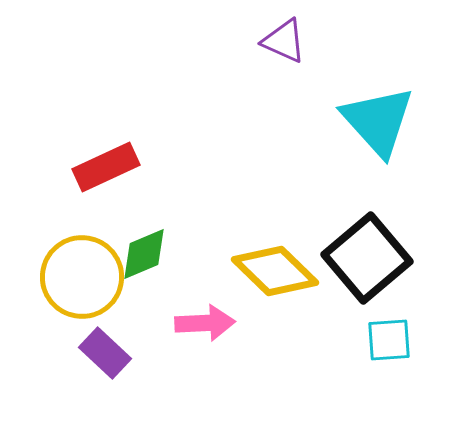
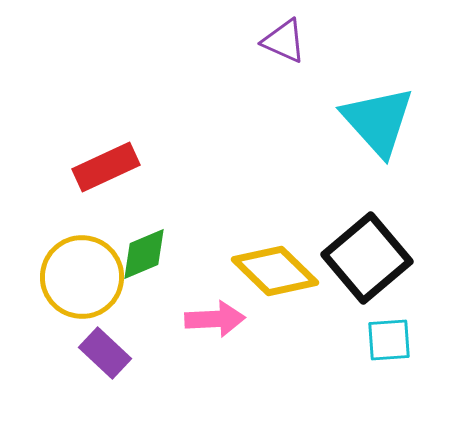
pink arrow: moved 10 px right, 4 px up
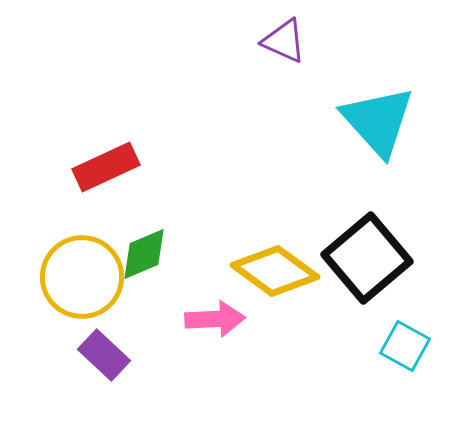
yellow diamond: rotated 8 degrees counterclockwise
cyan square: moved 16 px right, 6 px down; rotated 33 degrees clockwise
purple rectangle: moved 1 px left, 2 px down
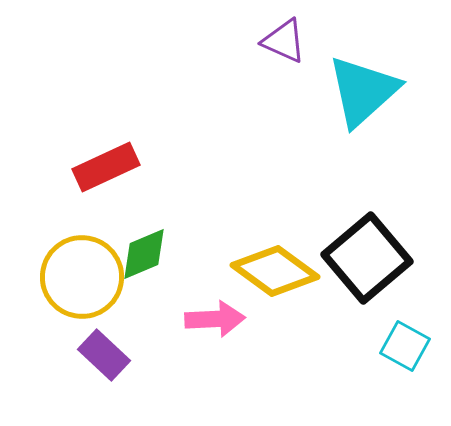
cyan triangle: moved 15 px left, 30 px up; rotated 30 degrees clockwise
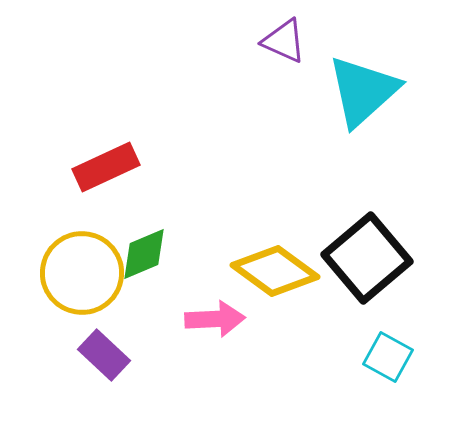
yellow circle: moved 4 px up
cyan square: moved 17 px left, 11 px down
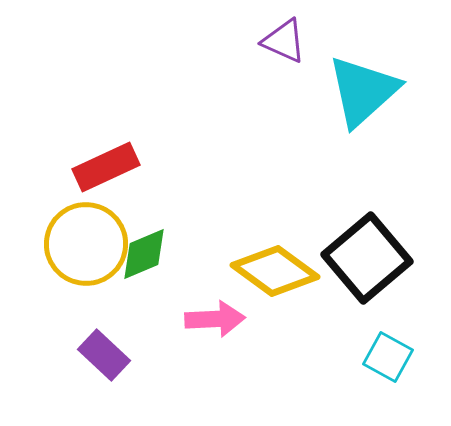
yellow circle: moved 4 px right, 29 px up
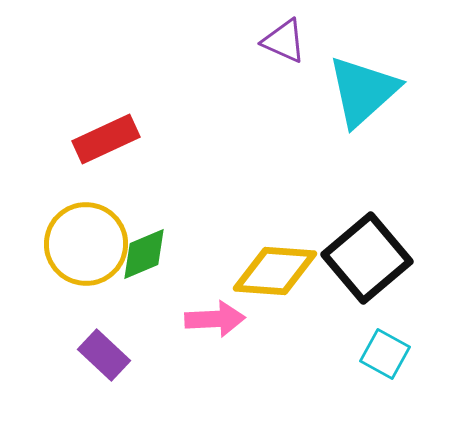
red rectangle: moved 28 px up
yellow diamond: rotated 32 degrees counterclockwise
cyan square: moved 3 px left, 3 px up
